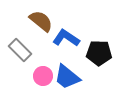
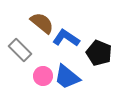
brown semicircle: moved 1 px right, 2 px down
black pentagon: rotated 20 degrees clockwise
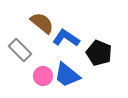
blue trapezoid: moved 2 px up
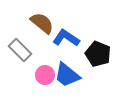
black pentagon: moved 1 px left, 1 px down
pink circle: moved 2 px right, 1 px up
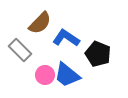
brown semicircle: moved 2 px left; rotated 95 degrees clockwise
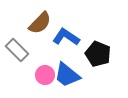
blue L-shape: moved 1 px up
gray rectangle: moved 3 px left
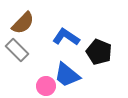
brown semicircle: moved 17 px left
black pentagon: moved 1 px right, 2 px up
pink circle: moved 1 px right, 11 px down
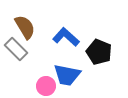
brown semicircle: moved 2 px right, 4 px down; rotated 75 degrees counterclockwise
blue L-shape: rotated 8 degrees clockwise
gray rectangle: moved 1 px left, 1 px up
blue trapezoid: rotated 28 degrees counterclockwise
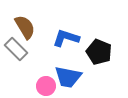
blue L-shape: moved 1 px down; rotated 24 degrees counterclockwise
blue trapezoid: moved 1 px right, 2 px down
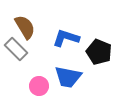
pink circle: moved 7 px left
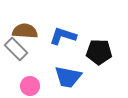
brown semicircle: moved 4 px down; rotated 55 degrees counterclockwise
blue L-shape: moved 3 px left, 2 px up
black pentagon: rotated 20 degrees counterclockwise
pink circle: moved 9 px left
